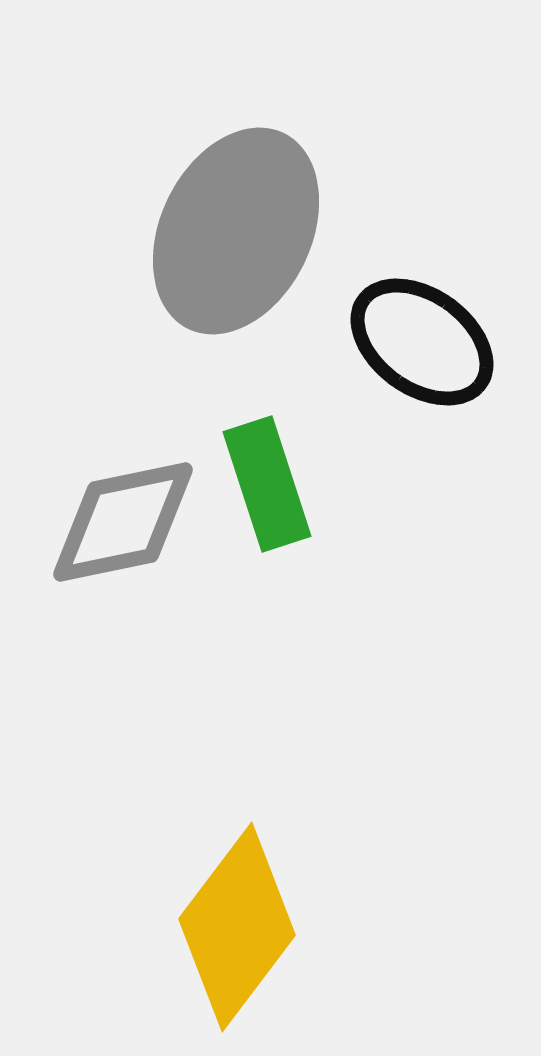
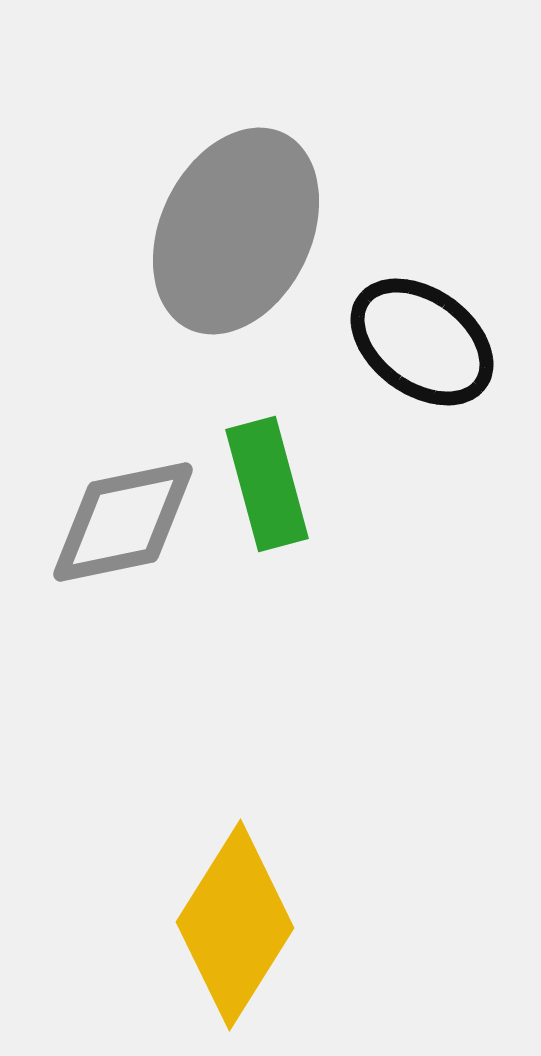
green rectangle: rotated 3 degrees clockwise
yellow diamond: moved 2 px left, 2 px up; rotated 5 degrees counterclockwise
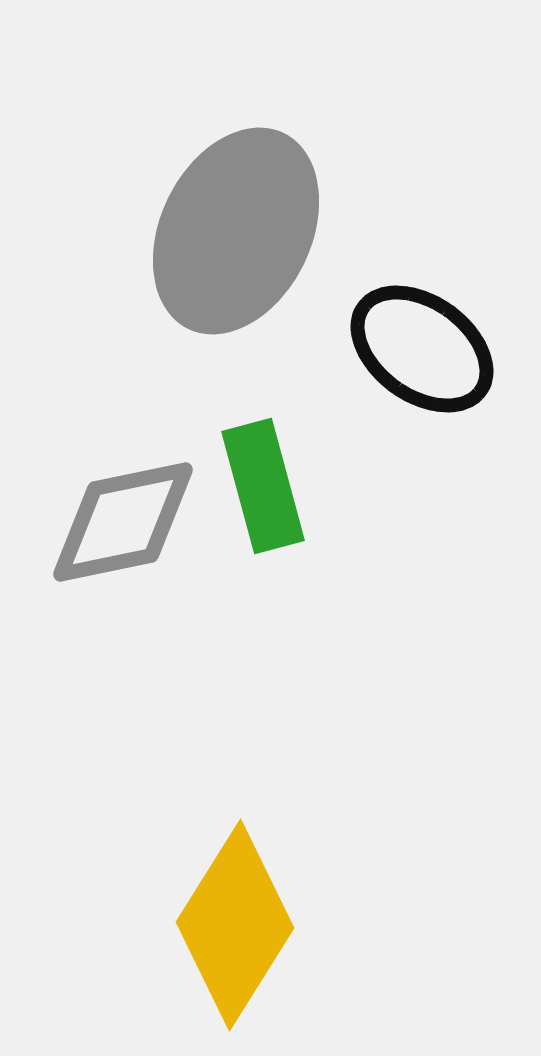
black ellipse: moved 7 px down
green rectangle: moved 4 px left, 2 px down
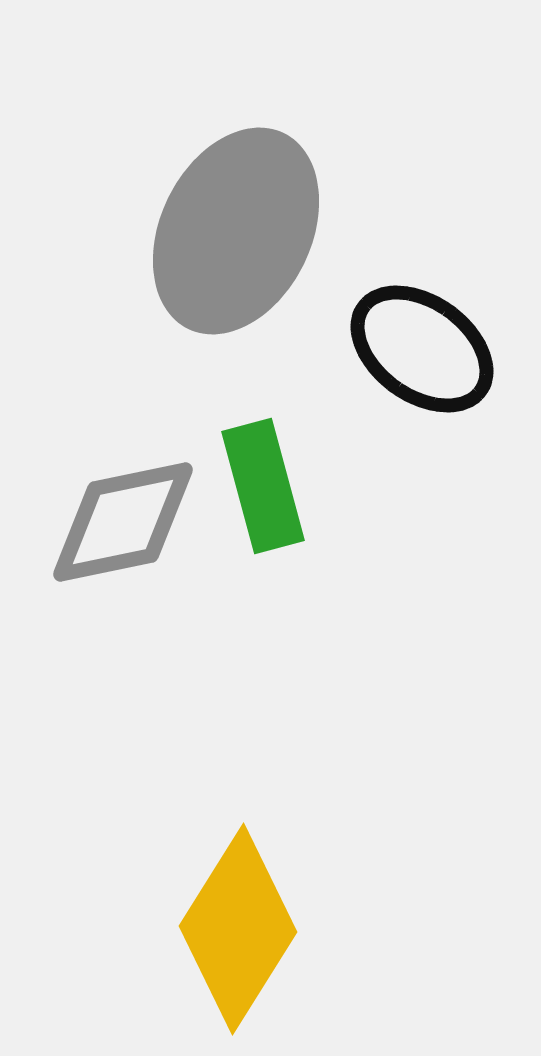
yellow diamond: moved 3 px right, 4 px down
